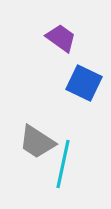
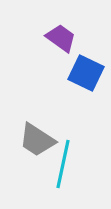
blue square: moved 2 px right, 10 px up
gray trapezoid: moved 2 px up
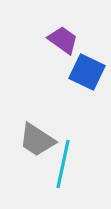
purple trapezoid: moved 2 px right, 2 px down
blue square: moved 1 px right, 1 px up
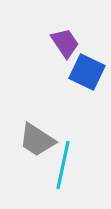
purple trapezoid: moved 2 px right, 3 px down; rotated 20 degrees clockwise
cyan line: moved 1 px down
